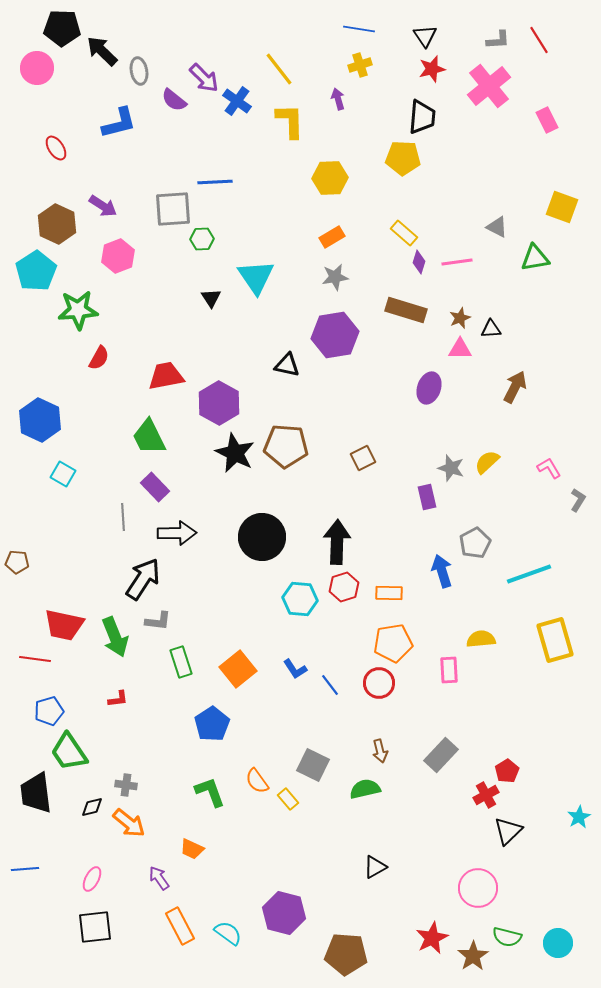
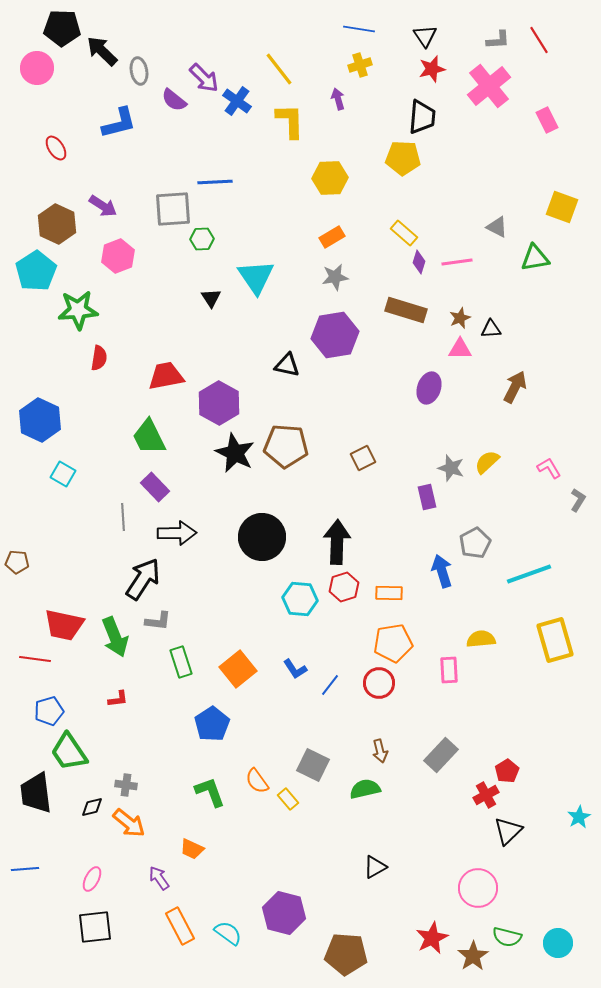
red semicircle at (99, 358): rotated 20 degrees counterclockwise
blue line at (330, 685): rotated 75 degrees clockwise
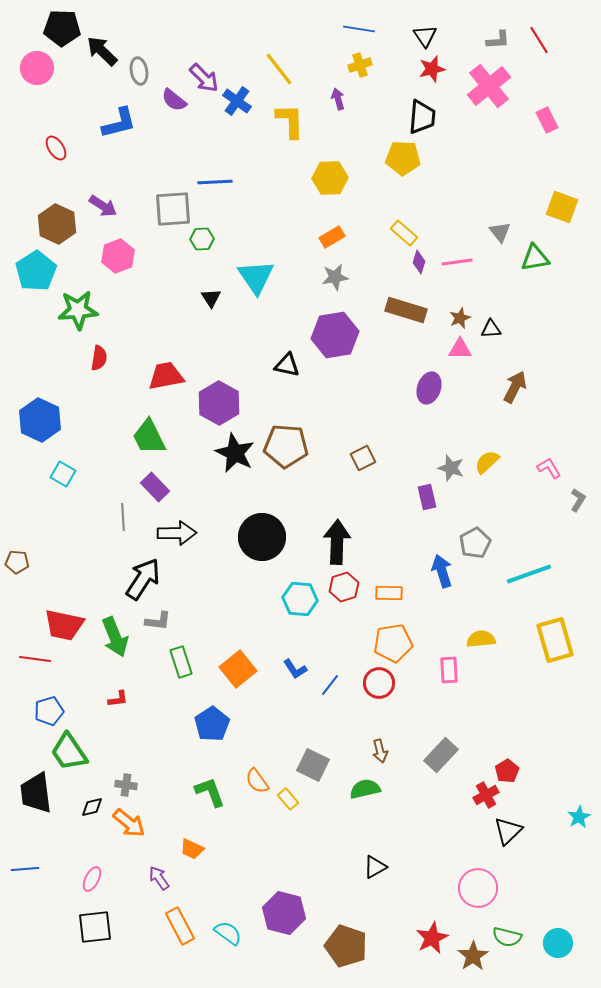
gray triangle at (497, 227): moved 3 px right, 5 px down; rotated 25 degrees clockwise
brown pentagon at (346, 954): moved 8 px up; rotated 15 degrees clockwise
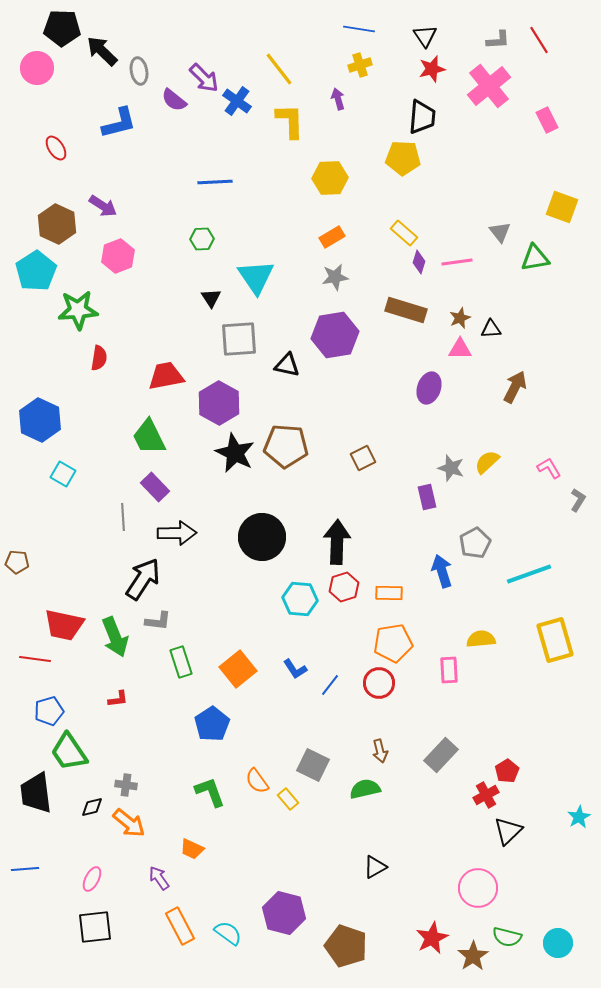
gray square at (173, 209): moved 66 px right, 130 px down
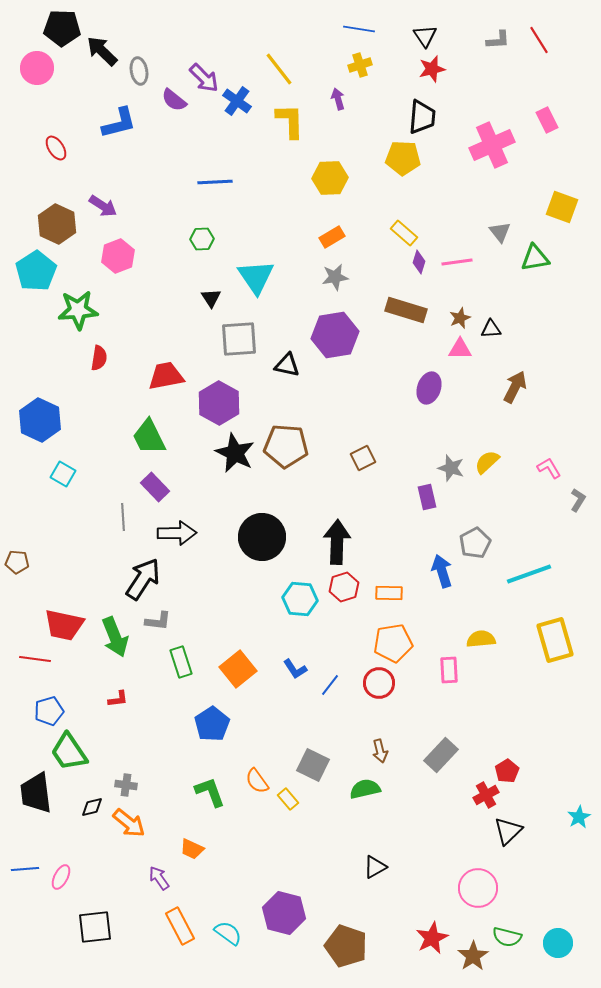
pink cross at (489, 86): moved 3 px right, 59 px down; rotated 15 degrees clockwise
pink ellipse at (92, 879): moved 31 px left, 2 px up
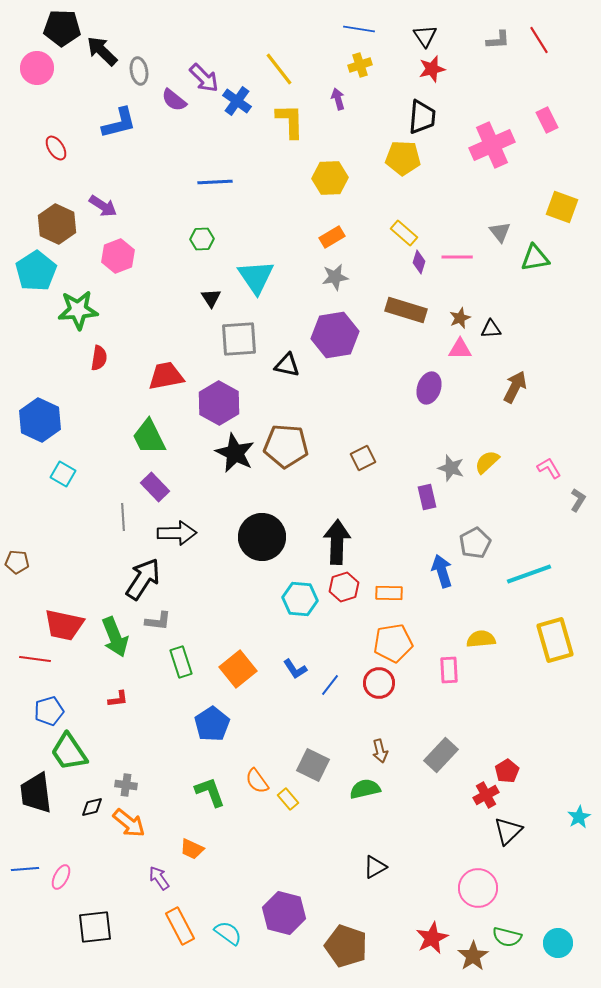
pink line at (457, 262): moved 5 px up; rotated 8 degrees clockwise
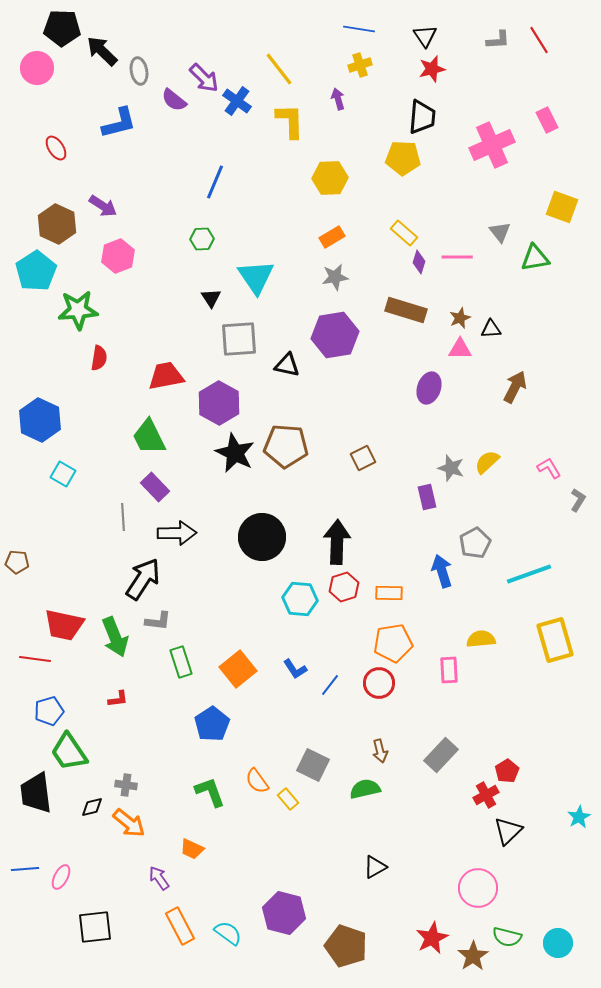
blue line at (215, 182): rotated 64 degrees counterclockwise
